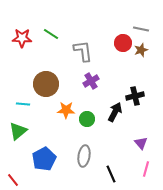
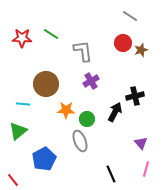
gray line: moved 11 px left, 13 px up; rotated 21 degrees clockwise
gray ellipse: moved 4 px left, 15 px up; rotated 30 degrees counterclockwise
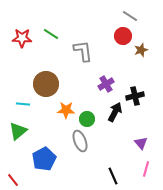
red circle: moved 7 px up
purple cross: moved 15 px right, 3 px down
black line: moved 2 px right, 2 px down
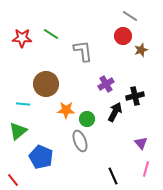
blue pentagon: moved 3 px left, 2 px up; rotated 20 degrees counterclockwise
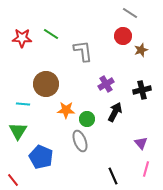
gray line: moved 3 px up
black cross: moved 7 px right, 6 px up
green triangle: rotated 18 degrees counterclockwise
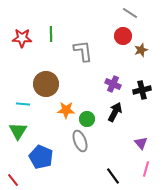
green line: rotated 56 degrees clockwise
purple cross: moved 7 px right; rotated 35 degrees counterclockwise
black line: rotated 12 degrees counterclockwise
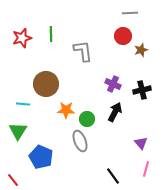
gray line: rotated 35 degrees counterclockwise
red star: rotated 18 degrees counterclockwise
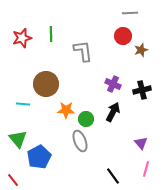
black arrow: moved 2 px left
green circle: moved 1 px left
green triangle: moved 8 px down; rotated 12 degrees counterclockwise
blue pentagon: moved 2 px left; rotated 20 degrees clockwise
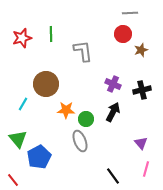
red circle: moved 2 px up
cyan line: rotated 64 degrees counterclockwise
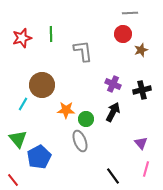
brown circle: moved 4 px left, 1 px down
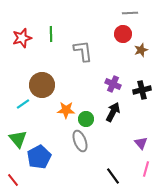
cyan line: rotated 24 degrees clockwise
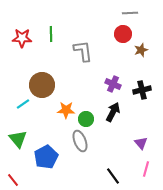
red star: rotated 18 degrees clockwise
blue pentagon: moved 7 px right
